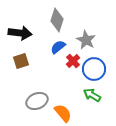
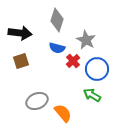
blue semicircle: moved 1 px left, 1 px down; rotated 126 degrees counterclockwise
blue circle: moved 3 px right
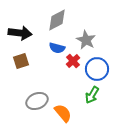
gray diamond: rotated 45 degrees clockwise
green arrow: rotated 90 degrees counterclockwise
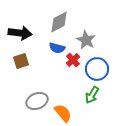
gray diamond: moved 2 px right, 2 px down
red cross: moved 1 px up
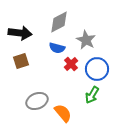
red cross: moved 2 px left, 4 px down
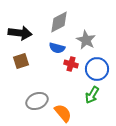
red cross: rotated 32 degrees counterclockwise
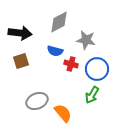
gray star: rotated 18 degrees counterclockwise
blue semicircle: moved 2 px left, 3 px down
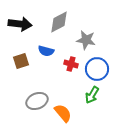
black arrow: moved 9 px up
blue semicircle: moved 9 px left
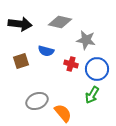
gray diamond: moved 1 px right; rotated 40 degrees clockwise
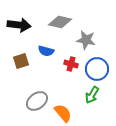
black arrow: moved 1 px left, 1 px down
gray ellipse: rotated 15 degrees counterclockwise
